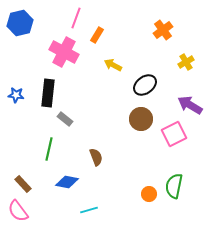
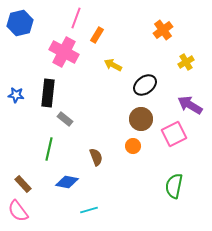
orange circle: moved 16 px left, 48 px up
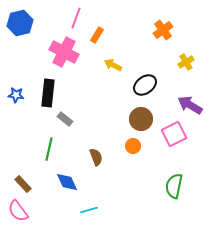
blue diamond: rotated 55 degrees clockwise
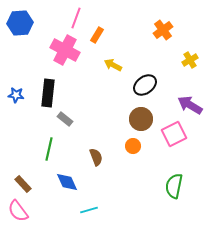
blue hexagon: rotated 10 degrees clockwise
pink cross: moved 1 px right, 2 px up
yellow cross: moved 4 px right, 2 px up
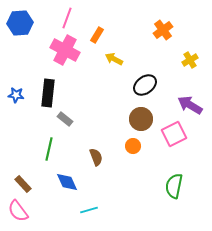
pink line: moved 9 px left
yellow arrow: moved 1 px right, 6 px up
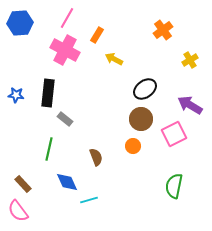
pink line: rotated 10 degrees clockwise
black ellipse: moved 4 px down
cyan line: moved 10 px up
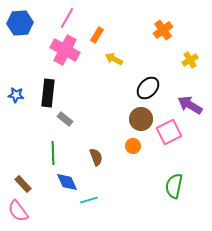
black ellipse: moved 3 px right, 1 px up; rotated 10 degrees counterclockwise
pink square: moved 5 px left, 2 px up
green line: moved 4 px right, 4 px down; rotated 15 degrees counterclockwise
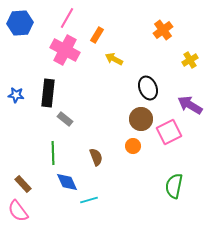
black ellipse: rotated 65 degrees counterclockwise
